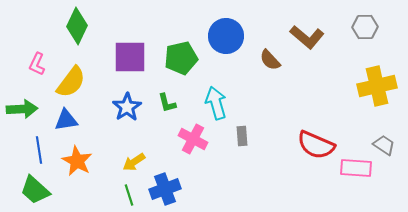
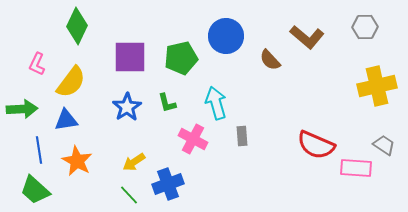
blue cross: moved 3 px right, 5 px up
green line: rotated 25 degrees counterclockwise
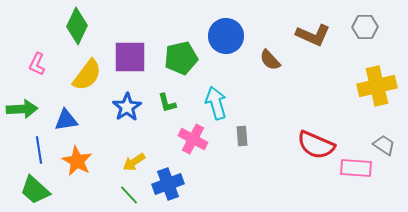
brown L-shape: moved 6 px right, 2 px up; rotated 16 degrees counterclockwise
yellow semicircle: moved 16 px right, 7 px up
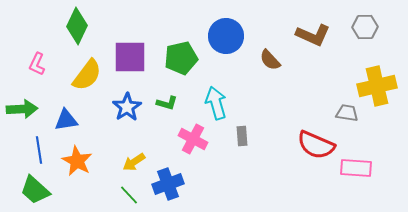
green L-shape: rotated 60 degrees counterclockwise
gray trapezoid: moved 37 px left, 32 px up; rotated 25 degrees counterclockwise
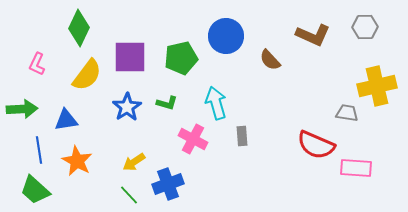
green diamond: moved 2 px right, 2 px down
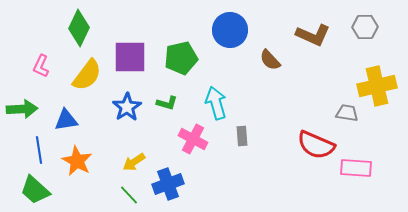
blue circle: moved 4 px right, 6 px up
pink L-shape: moved 4 px right, 2 px down
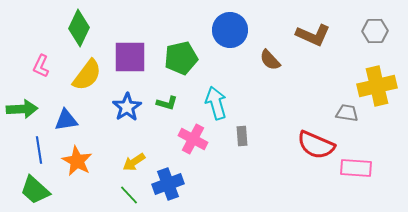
gray hexagon: moved 10 px right, 4 px down
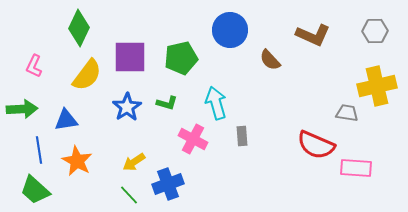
pink L-shape: moved 7 px left
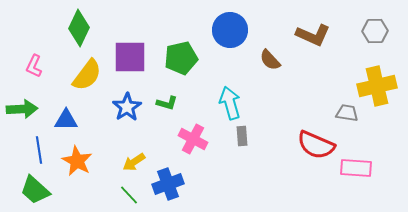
cyan arrow: moved 14 px right
blue triangle: rotated 10 degrees clockwise
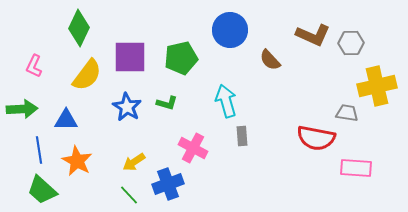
gray hexagon: moved 24 px left, 12 px down
cyan arrow: moved 4 px left, 2 px up
blue star: rotated 8 degrees counterclockwise
pink cross: moved 9 px down
red semicircle: moved 7 px up; rotated 12 degrees counterclockwise
green trapezoid: moved 7 px right
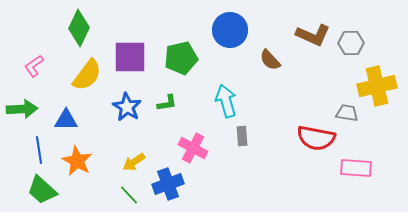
pink L-shape: rotated 30 degrees clockwise
green L-shape: rotated 25 degrees counterclockwise
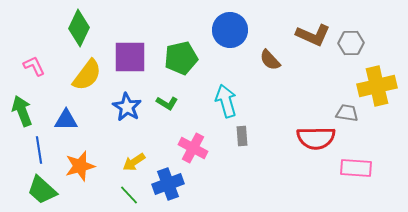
pink L-shape: rotated 100 degrees clockwise
green L-shape: rotated 40 degrees clockwise
green arrow: moved 2 px down; rotated 108 degrees counterclockwise
red semicircle: rotated 12 degrees counterclockwise
orange star: moved 3 px right, 5 px down; rotated 28 degrees clockwise
